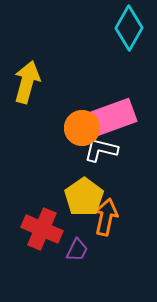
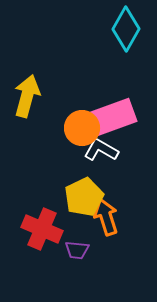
cyan diamond: moved 3 px left, 1 px down
yellow arrow: moved 14 px down
white L-shape: rotated 16 degrees clockwise
yellow pentagon: rotated 9 degrees clockwise
orange arrow: rotated 30 degrees counterclockwise
purple trapezoid: rotated 70 degrees clockwise
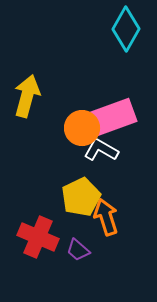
yellow pentagon: moved 3 px left
red cross: moved 4 px left, 8 px down
purple trapezoid: moved 1 px right; rotated 35 degrees clockwise
